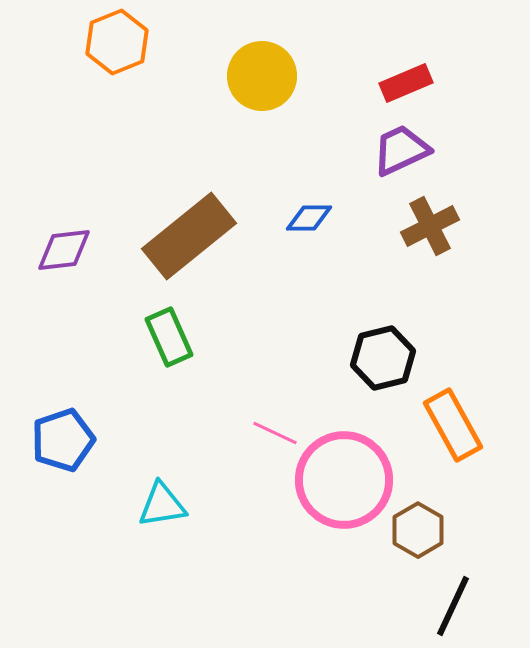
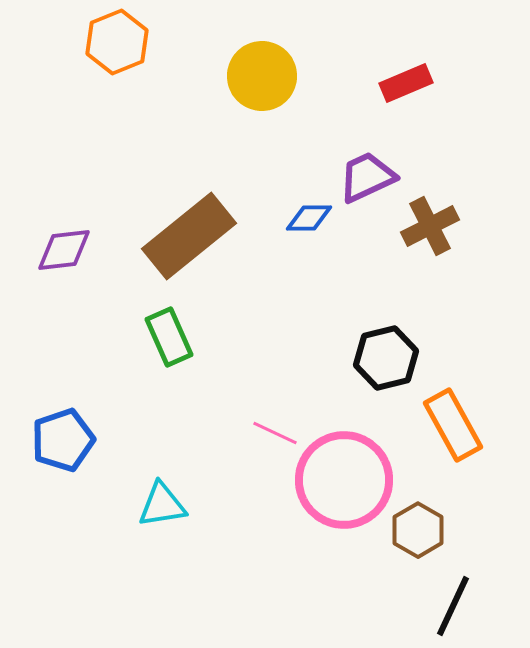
purple trapezoid: moved 34 px left, 27 px down
black hexagon: moved 3 px right
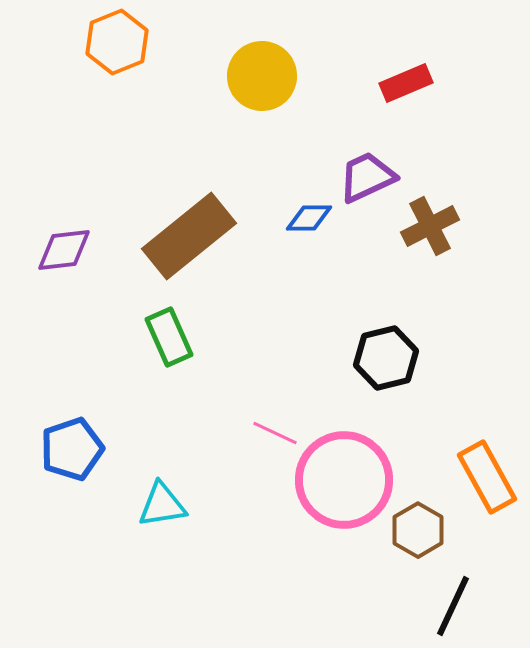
orange rectangle: moved 34 px right, 52 px down
blue pentagon: moved 9 px right, 9 px down
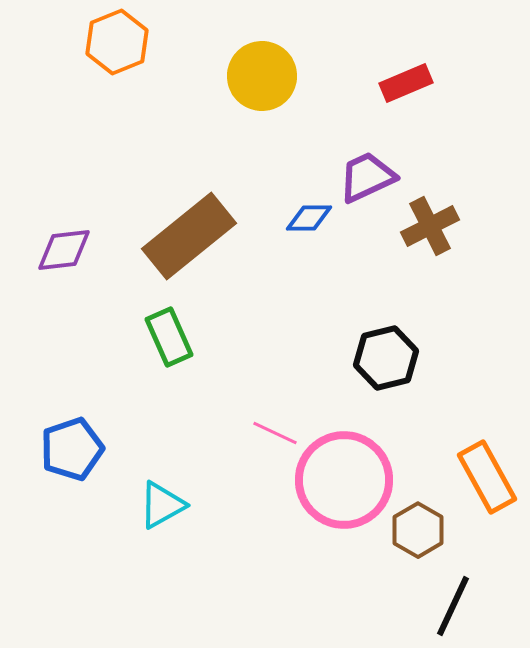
cyan triangle: rotated 20 degrees counterclockwise
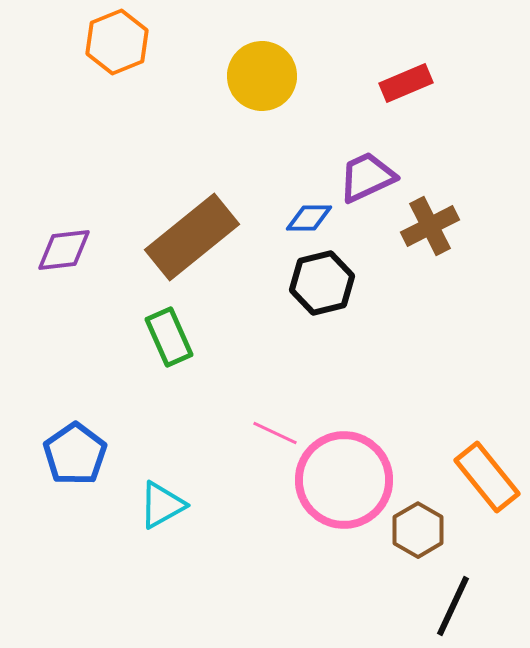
brown rectangle: moved 3 px right, 1 px down
black hexagon: moved 64 px left, 75 px up
blue pentagon: moved 3 px right, 5 px down; rotated 16 degrees counterclockwise
orange rectangle: rotated 10 degrees counterclockwise
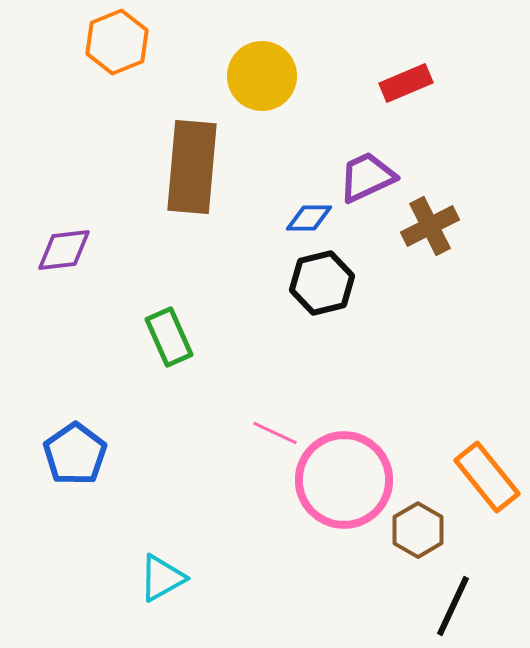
brown rectangle: moved 70 px up; rotated 46 degrees counterclockwise
cyan triangle: moved 73 px down
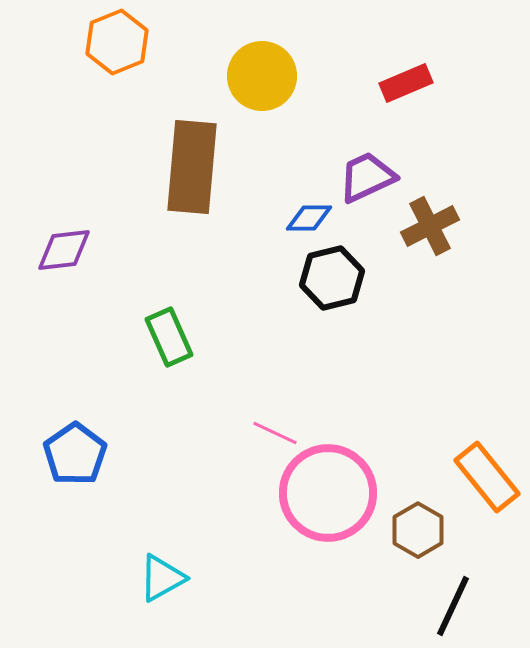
black hexagon: moved 10 px right, 5 px up
pink circle: moved 16 px left, 13 px down
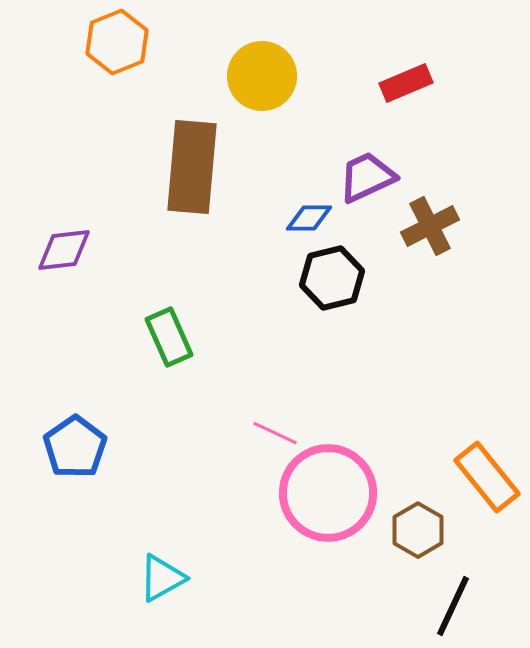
blue pentagon: moved 7 px up
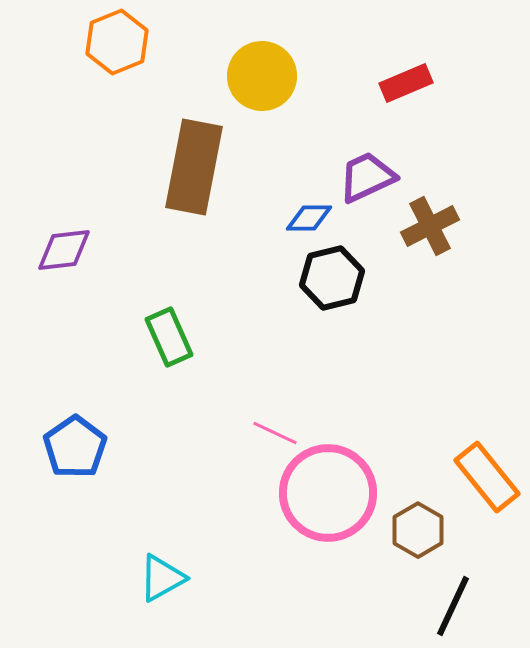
brown rectangle: moved 2 px right; rotated 6 degrees clockwise
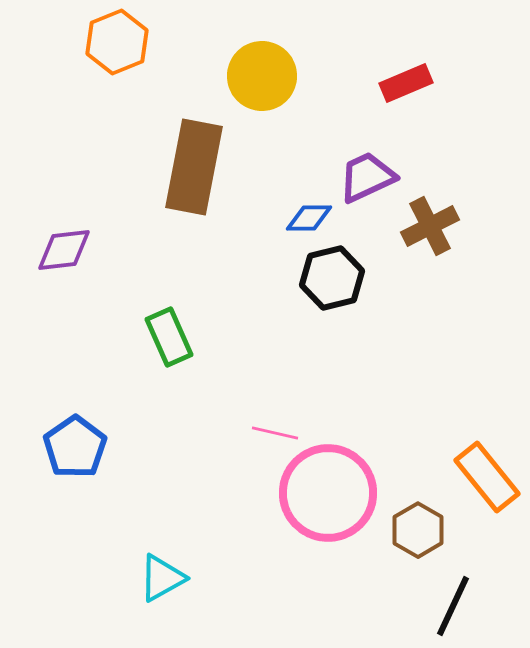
pink line: rotated 12 degrees counterclockwise
